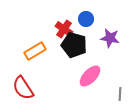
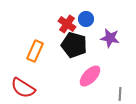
red cross: moved 3 px right, 5 px up
orange rectangle: rotated 35 degrees counterclockwise
red semicircle: rotated 25 degrees counterclockwise
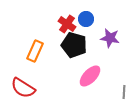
gray line: moved 4 px right, 2 px up
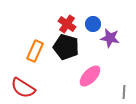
blue circle: moved 7 px right, 5 px down
black pentagon: moved 8 px left, 2 px down
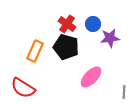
purple star: rotated 18 degrees counterclockwise
pink ellipse: moved 1 px right, 1 px down
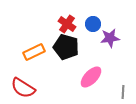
orange rectangle: moved 1 px left, 1 px down; rotated 40 degrees clockwise
gray line: moved 1 px left
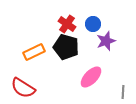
purple star: moved 4 px left, 3 px down; rotated 12 degrees counterclockwise
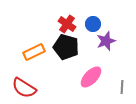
red semicircle: moved 1 px right
gray line: moved 1 px left, 5 px up
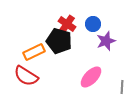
black pentagon: moved 7 px left, 6 px up
red semicircle: moved 2 px right, 12 px up
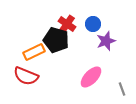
black pentagon: moved 3 px left, 1 px up
red semicircle: rotated 10 degrees counterclockwise
gray line: moved 2 px down; rotated 24 degrees counterclockwise
